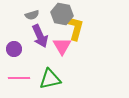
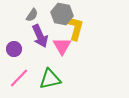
gray semicircle: rotated 40 degrees counterclockwise
pink line: rotated 45 degrees counterclockwise
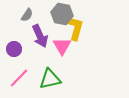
gray semicircle: moved 5 px left
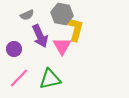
gray semicircle: rotated 32 degrees clockwise
yellow L-shape: moved 1 px down
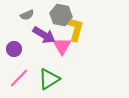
gray hexagon: moved 1 px left, 1 px down
purple arrow: moved 4 px right, 1 px up; rotated 35 degrees counterclockwise
green triangle: moved 1 px left; rotated 20 degrees counterclockwise
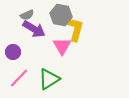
purple arrow: moved 10 px left, 6 px up
purple circle: moved 1 px left, 3 px down
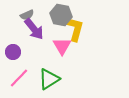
purple arrow: rotated 20 degrees clockwise
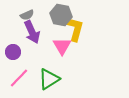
purple arrow: moved 2 px left, 3 px down; rotated 15 degrees clockwise
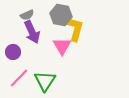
green triangle: moved 4 px left, 2 px down; rotated 25 degrees counterclockwise
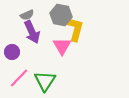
purple circle: moved 1 px left
